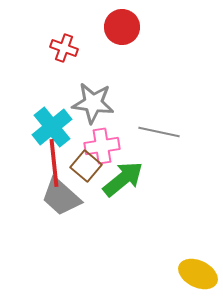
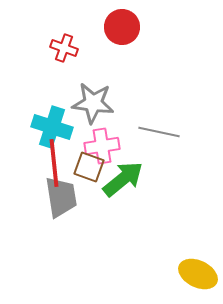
cyan cross: rotated 33 degrees counterclockwise
brown square: moved 3 px right, 1 px down; rotated 20 degrees counterclockwise
gray trapezoid: rotated 141 degrees counterclockwise
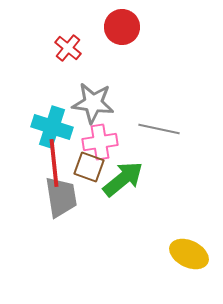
red cross: moved 4 px right; rotated 20 degrees clockwise
gray line: moved 3 px up
pink cross: moved 2 px left, 4 px up
yellow ellipse: moved 9 px left, 20 px up
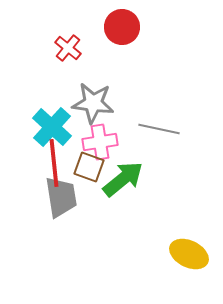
cyan cross: rotated 24 degrees clockwise
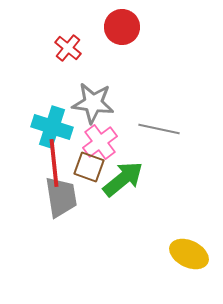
cyan cross: rotated 24 degrees counterclockwise
pink cross: rotated 28 degrees counterclockwise
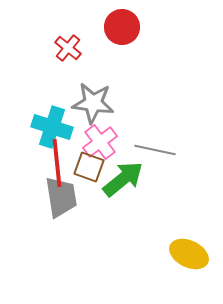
gray line: moved 4 px left, 21 px down
red line: moved 3 px right
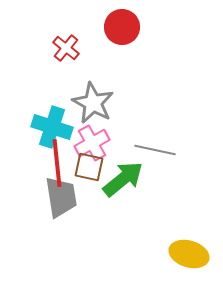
red cross: moved 2 px left
gray star: rotated 21 degrees clockwise
pink cross: moved 8 px left, 1 px down; rotated 8 degrees clockwise
brown square: rotated 8 degrees counterclockwise
yellow ellipse: rotated 9 degrees counterclockwise
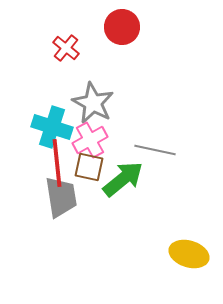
pink cross: moved 2 px left, 3 px up
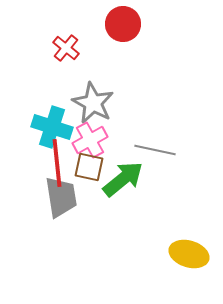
red circle: moved 1 px right, 3 px up
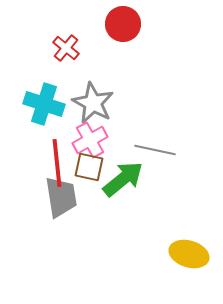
cyan cross: moved 8 px left, 23 px up
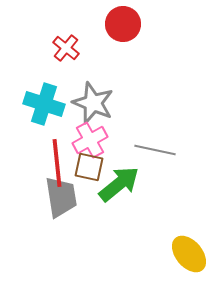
gray star: rotated 6 degrees counterclockwise
green arrow: moved 4 px left, 5 px down
yellow ellipse: rotated 33 degrees clockwise
